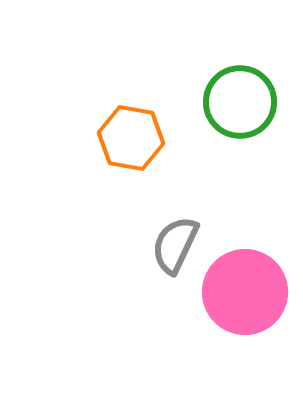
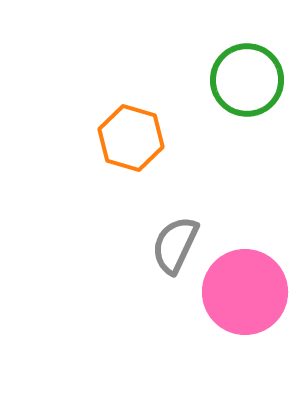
green circle: moved 7 px right, 22 px up
orange hexagon: rotated 6 degrees clockwise
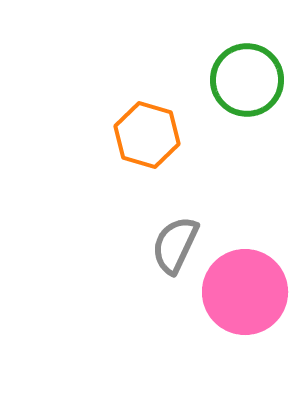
orange hexagon: moved 16 px right, 3 px up
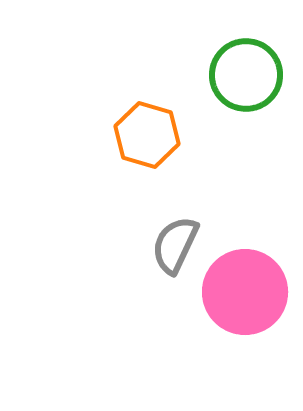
green circle: moved 1 px left, 5 px up
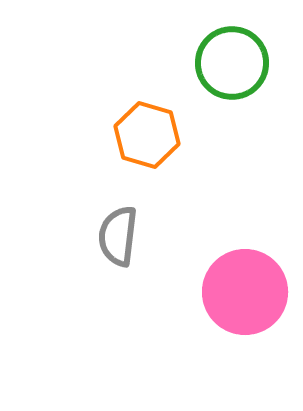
green circle: moved 14 px left, 12 px up
gray semicircle: moved 57 px left, 9 px up; rotated 18 degrees counterclockwise
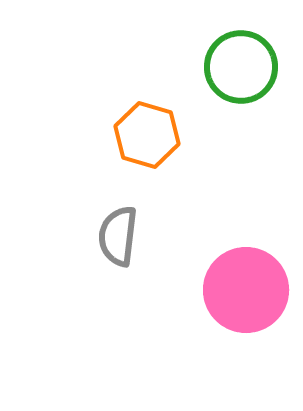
green circle: moved 9 px right, 4 px down
pink circle: moved 1 px right, 2 px up
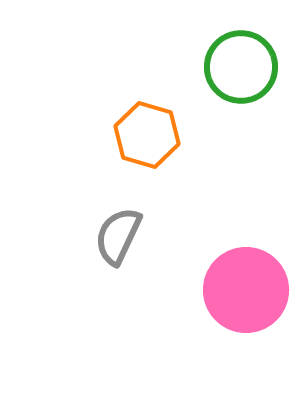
gray semicircle: rotated 18 degrees clockwise
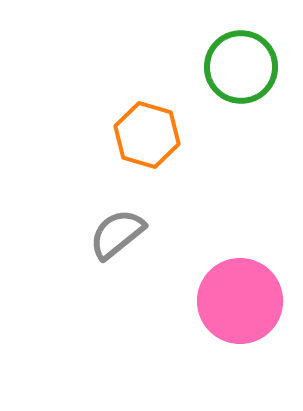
gray semicircle: moved 1 px left, 2 px up; rotated 26 degrees clockwise
pink circle: moved 6 px left, 11 px down
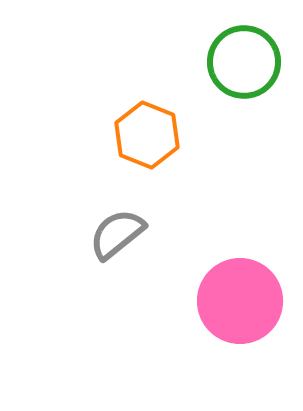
green circle: moved 3 px right, 5 px up
orange hexagon: rotated 6 degrees clockwise
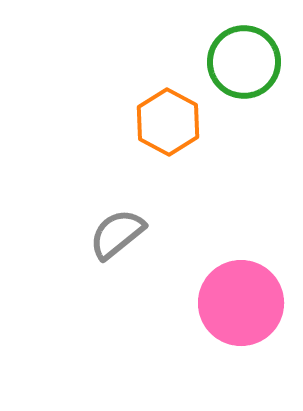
orange hexagon: moved 21 px right, 13 px up; rotated 6 degrees clockwise
pink circle: moved 1 px right, 2 px down
